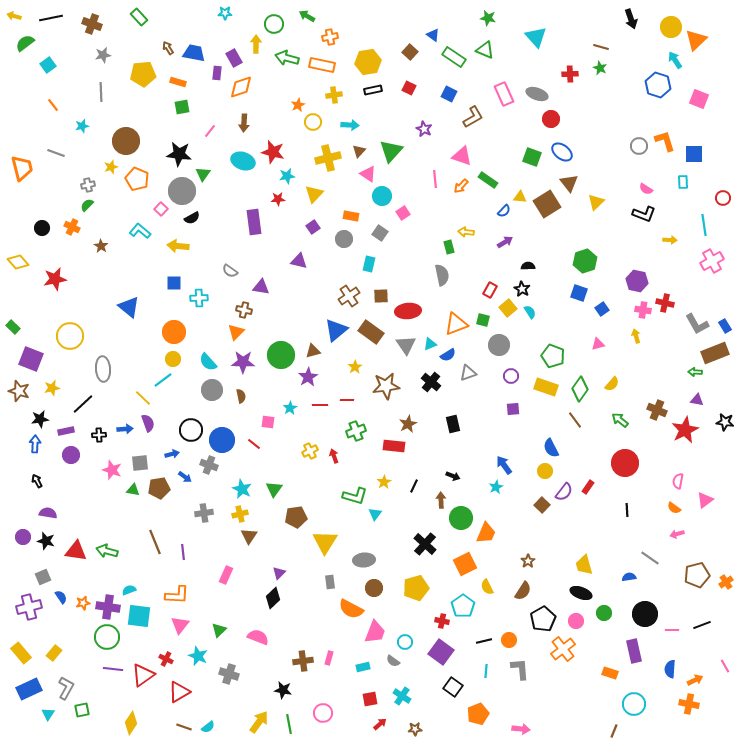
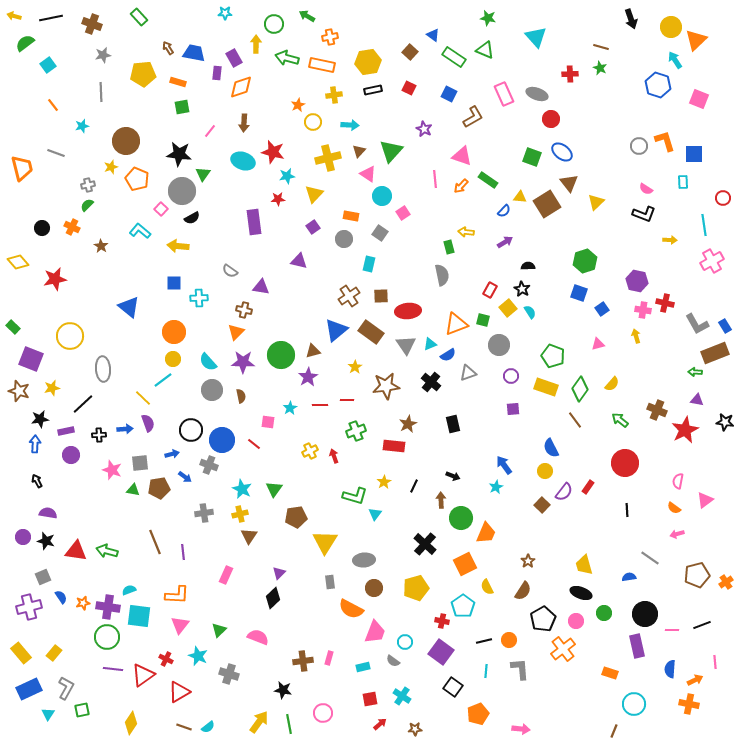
purple rectangle at (634, 651): moved 3 px right, 5 px up
pink line at (725, 666): moved 10 px left, 4 px up; rotated 24 degrees clockwise
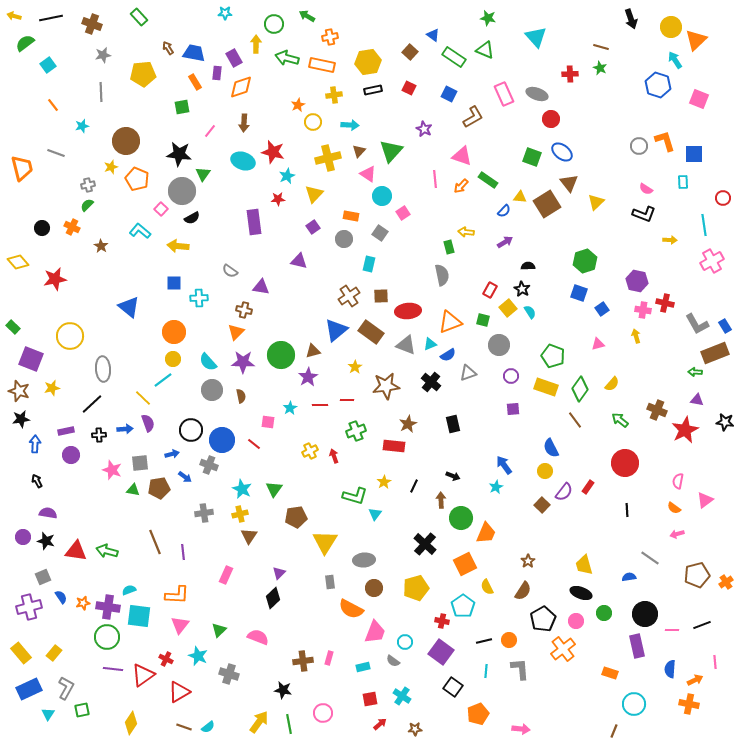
orange rectangle at (178, 82): moved 17 px right; rotated 42 degrees clockwise
cyan star at (287, 176): rotated 14 degrees counterclockwise
orange triangle at (456, 324): moved 6 px left, 2 px up
gray triangle at (406, 345): rotated 35 degrees counterclockwise
black line at (83, 404): moved 9 px right
black star at (40, 419): moved 19 px left
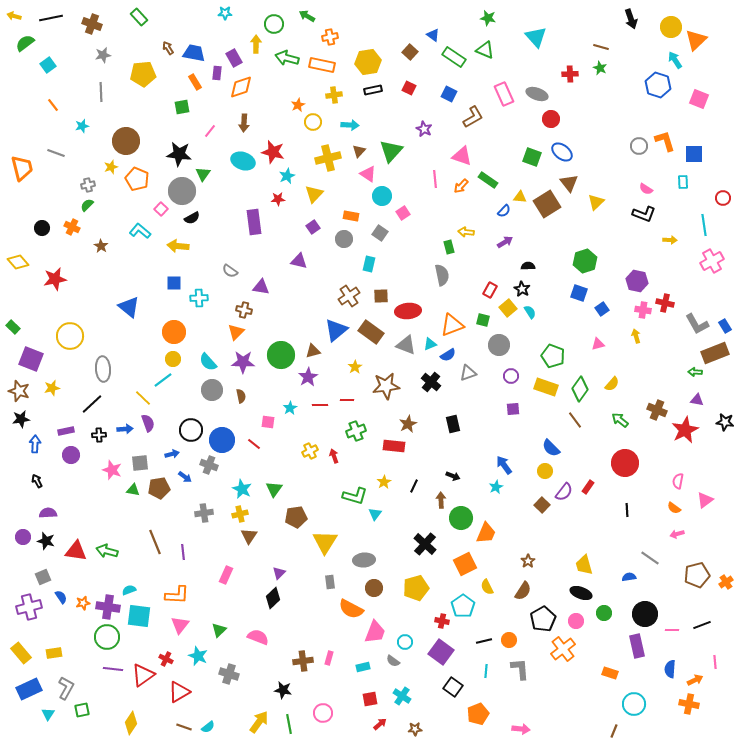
orange triangle at (450, 322): moved 2 px right, 3 px down
blue semicircle at (551, 448): rotated 18 degrees counterclockwise
purple semicircle at (48, 513): rotated 12 degrees counterclockwise
yellow rectangle at (54, 653): rotated 42 degrees clockwise
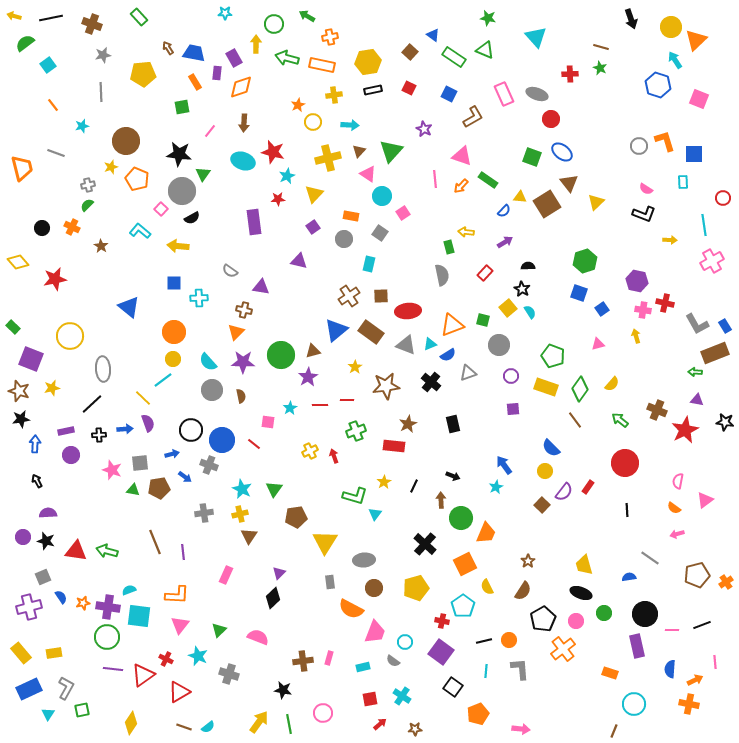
red rectangle at (490, 290): moved 5 px left, 17 px up; rotated 14 degrees clockwise
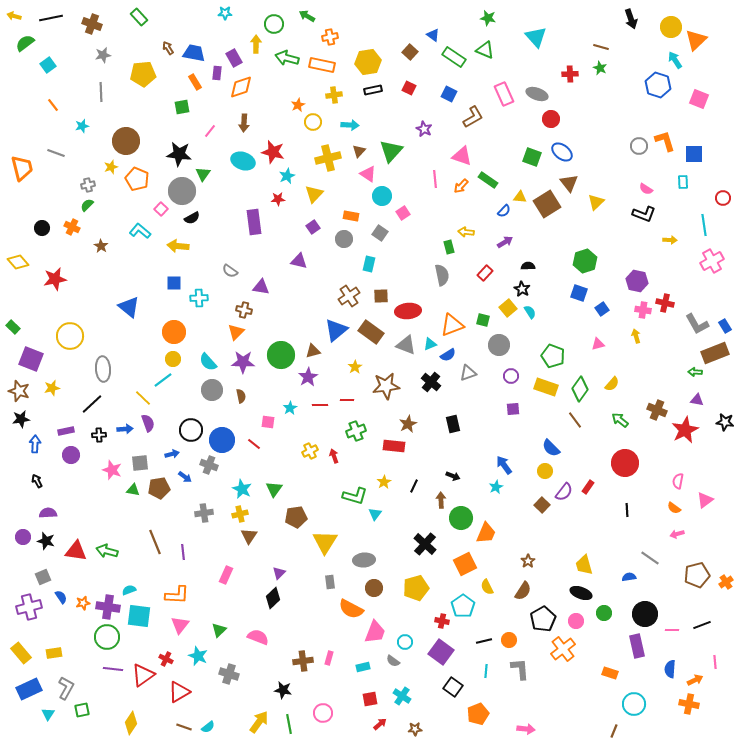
pink arrow at (521, 729): moved 5 px right
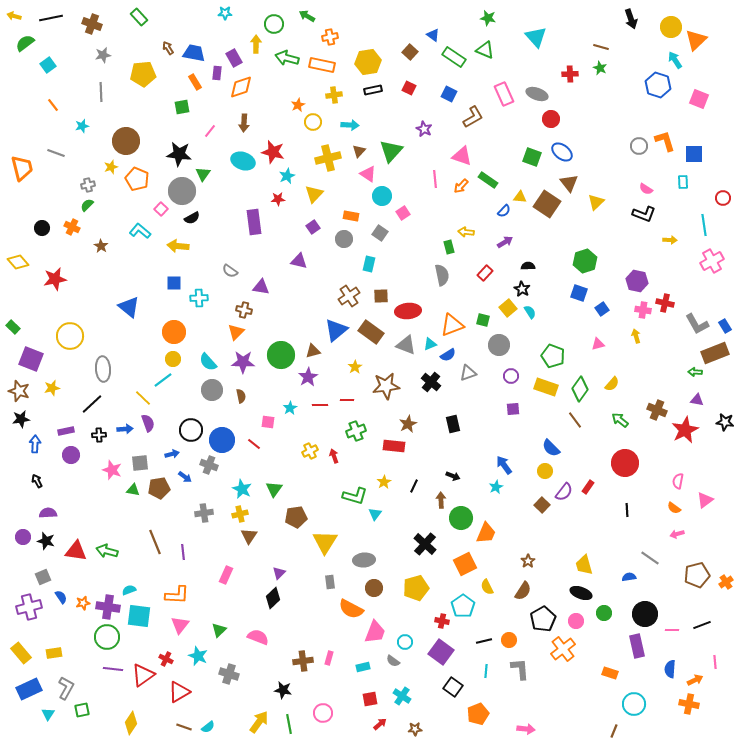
brown square at (547, 204): rotated 24 degrees counterclockwise
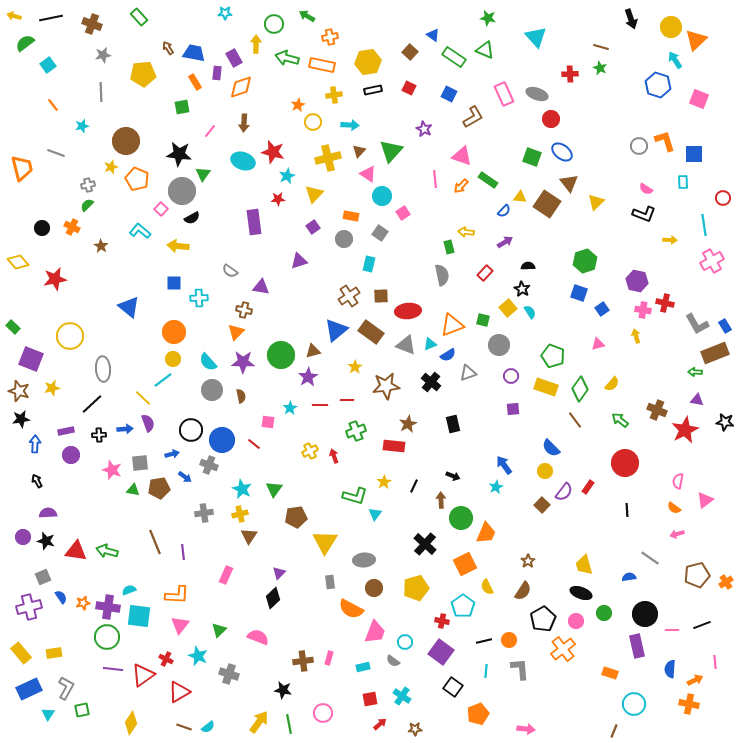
purple triangle at (299, 261): rotated 30 degrees counterclockwise
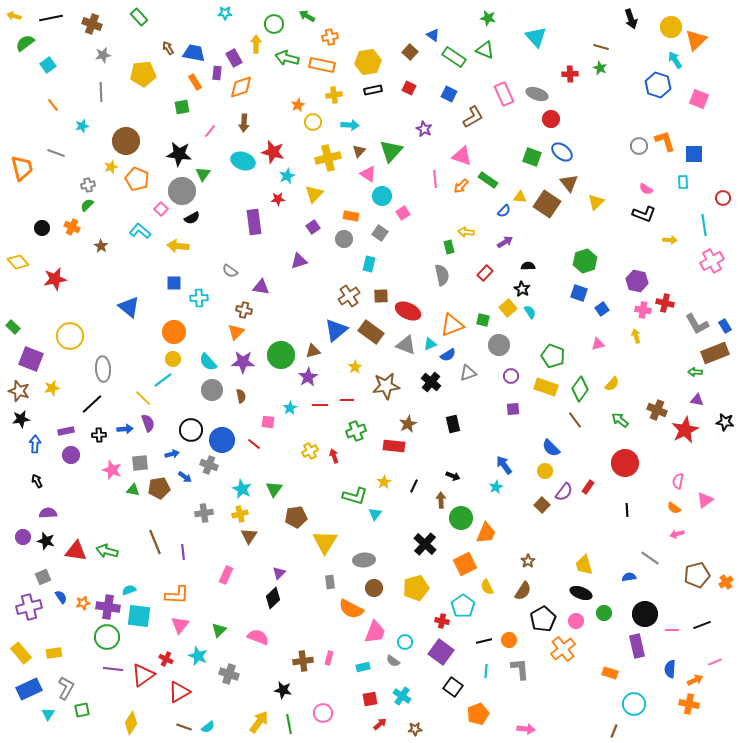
red ellipse at (408, 311): rotated 30 degrees clockwise
pink line at (715, 662): rotated 72 degrees clockwise
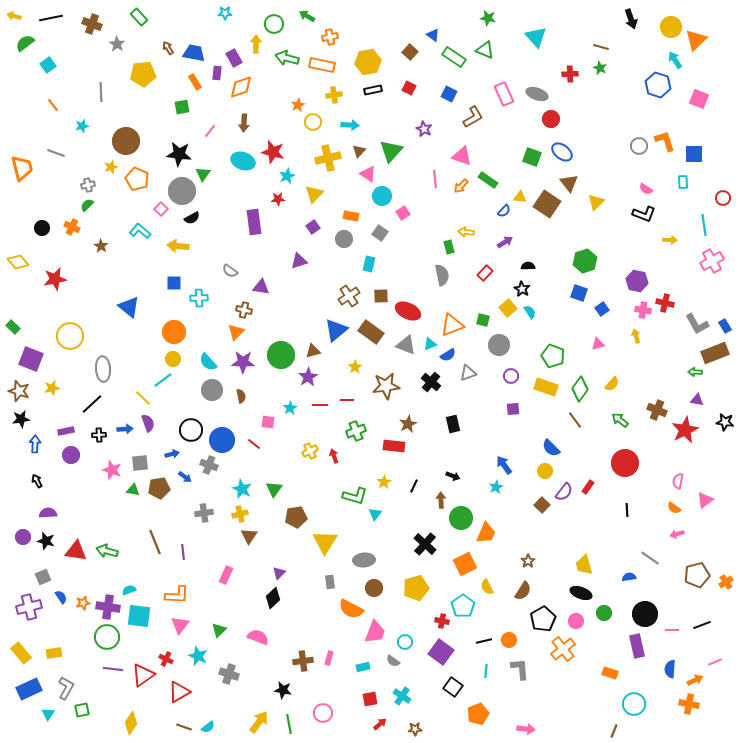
gray star at (103, 55): moved 14 px right, 11 px up; rotated 28 degrees counterclockwise
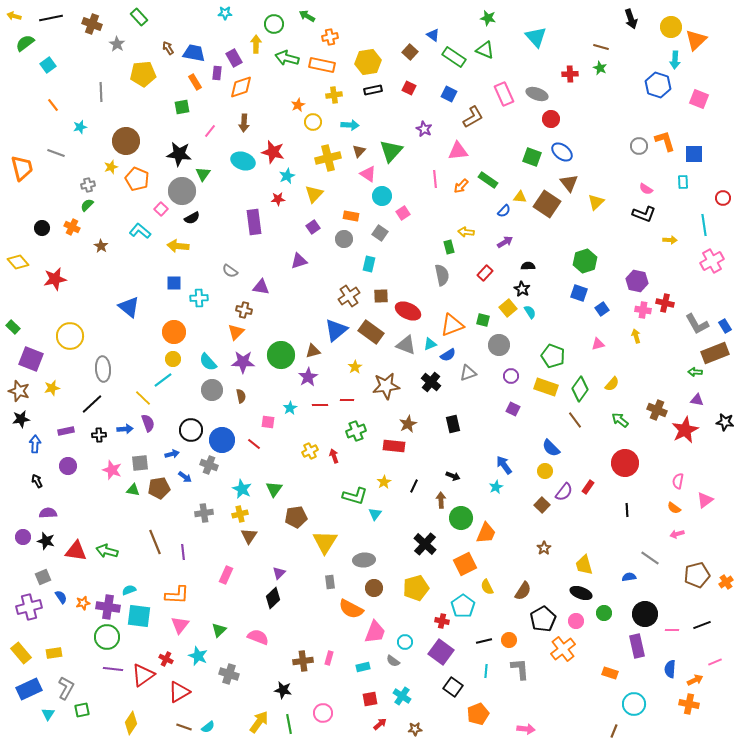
cyan arrow at (675, 60): rotated 144 degrees counterclockwise
cyan star at (82, 126): moved 2 px left, 1 px down
pink triangle at (462, 156): moved 4 px left, 5 px up; rotated 25 degrees counterclockwise
purple square at (513, 409): rotated 32 degrees clockwise
purple circle at (71, 455): moved 3 px left, 11 px down
brown star at (528, 561): moved 16 px right, 13 px up
